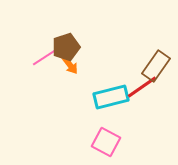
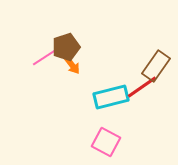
orange arrow: moved 2 px right
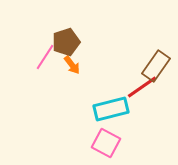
brown pentagon: moved 5 px up
pink line: rotated 24 degrees counterclockwise
cyan rectangle: moved 12 px down
pink square: moved 1 px down
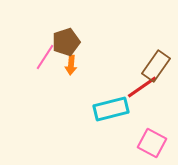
orange arrow: moved 1 px left; rotated 42 degrees clockwise
pink square: moved 46 px right
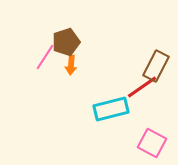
brown rectangle: rotated 8 degrees counterclockwise
